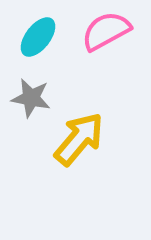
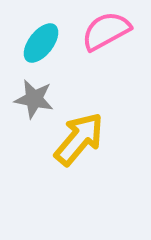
cyan ellipse: moved 3 px right, 6 px down
gray star: moved 3 px right, 1 px down
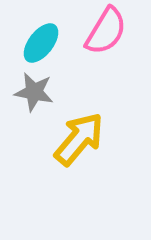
pink semicircle: rotated 150 degrees clockwise
gray star: moved 7 px up
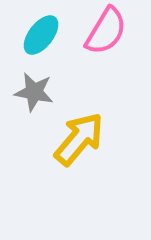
cyan ellipse: moved 8 px up
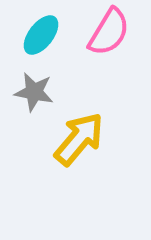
pink semicircle: moved 3 px right, 1 px down
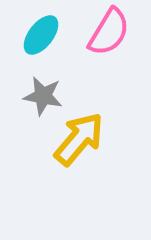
gray star: moved 9 px right, 4 px down
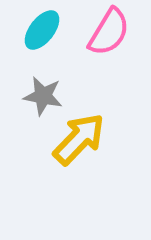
cyan ellipse: moved 1 px right, 5 px up
yellow arrow: rotated 4 degrees clockwise
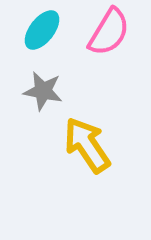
gray star: moved 5 px up
yellow arrow: moved 8 px right, 6 px down; rotated 78 degrees counterclockwise
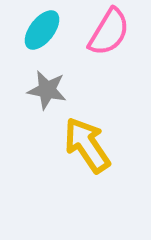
gray star: moved 4 px right, 1 px up
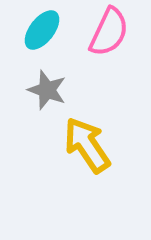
pink semicircle: rotated 6 degrees counterclockwise
gray star: rotated 9 degrees clockwise
